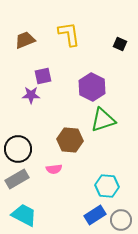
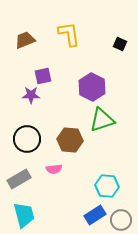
green triangle: moved 1 px left
black circle: moved 9 px right, 10 px up
gray rectangle: moved 2 px right
cyan trapezoid: rotated 48 degrees clockwise
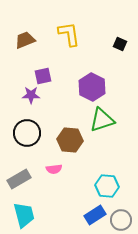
black circle: moved 6 px up
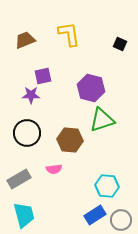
purple hexagon: moved 1 px left, 1 px down; rotated 12 degrees counterclockwise
